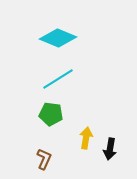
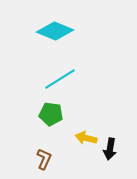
cyan diamond: moved 3 px left, 7 px up
cyan line: moved 2 px right
yellow arrow: rotated 85 degrees counterclockwise
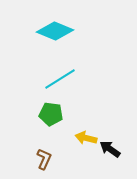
black arrow: rotated 115 degrees clockwise
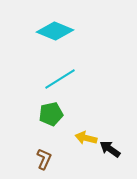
green pentagon: rotated 20 degrees counterclockwise
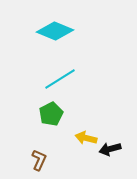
green pentagon: rotated 15 degrees counterclockwise
black arrow: rotated 50 degrees counterclockwise
brown L-shape: moved 5 px left, 1 px down
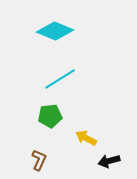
green pentagon: moved 1 px left, 2 px down; rotated 20 degrees clockwise
yellow arrow: rotated 15 degrees clockwise
black arrow: moved 1 px left, 12 px down
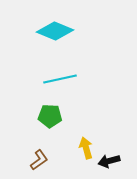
cyan line: rotated 20 degrees clockwise
green pentagon: rotated 10 degrees clockwise
yellow arrow: moved 10 px down; rotated 45 degrees clockwise
brown L-shape: rotated 30 degrees clockwise
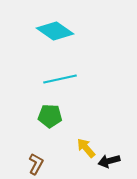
cyan diamond: rotated 12 degrees clockwise
yellow arrow: rotated 25 degrees counterclockwise
brown L-shape: moved 3 px left, 4 px down; rotated 25 degrees counterclockwise
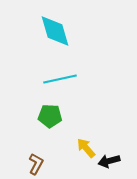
cyan diamond: rotated 39 degrees clockwise
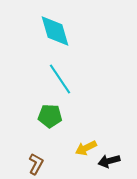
cyan line: rotated 68 degrees clockwise
yellow arrow: rotated 75 degrees counterclockwise
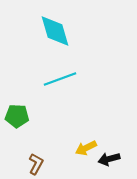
cyan line: rotated 76 degrees counterclockwise
green pentagon: moved 33 px left
black arrow: moved 2 px up
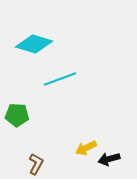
cyan diamond: moved 21 px left, 13 px down; rotated 57 degrees counterclockwise
green pentagon: moved 1 px up
